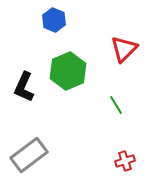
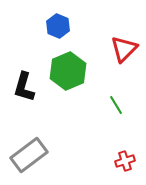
blue hexagon: moved 4 px right, 6 px down
black L-shape: rotated 8 degrees counterclockwise
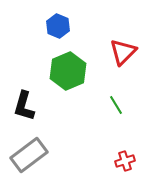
red triangle: moved 1 px left, 3 px down
black L-shape: moved 19 px down
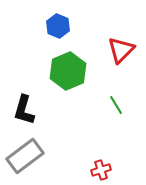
red triangle: moved 2 px left, 2 px up
black L-shape: moved 4 px down
gray rectangle: moved 4 px left, 1 px down
red cross: moved 24 px left, 9 px down
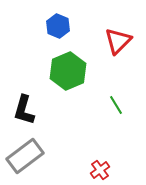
red triangle: moved 3 px left, 9 px up
red cross: moved 1 px left; rotated 18 degrees counterclockwise
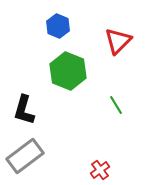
green hexagon: rotated 15 degrees counterclockwise
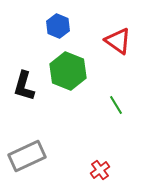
red triangle: rotated 40 degrees counterclockwise
black L-shape: moved 24 px up
gray rectangle: moved 2 px right; rotated 12 degrees clockwise
